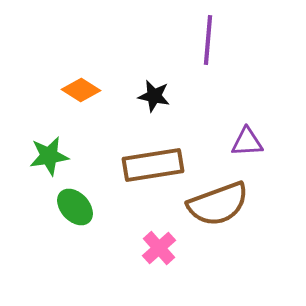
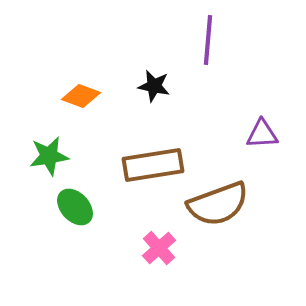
orange diamond: moved 6 px down; rotated 12 degrees counterclockwise
black star: moved 10 px up
purple triangle: moved 15 px right, 8 px up
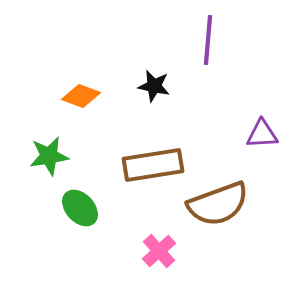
green ellipse: moved 5 px right, 1 px down
pink cross: moved 3 px down
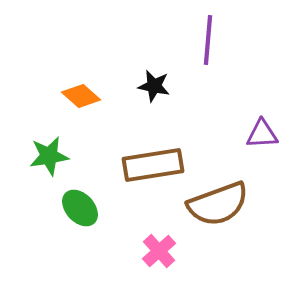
orange diamond: rotated 21 degrees clockwise
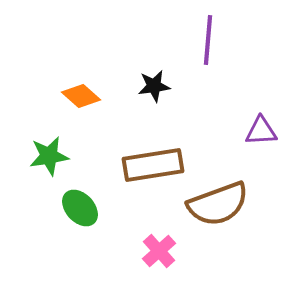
black star: rotated 20 degrees counterclockwise
purple triangle: moved 1 px left, 3 px up
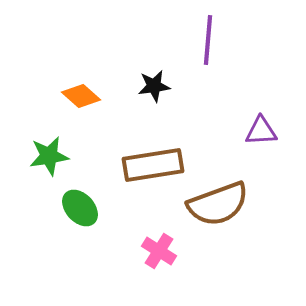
pink cross: rotated 16 degrees counterclockwise
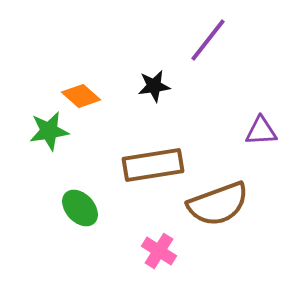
purple line: rotated 33 degrees clockwise
green star: moved 25 px up
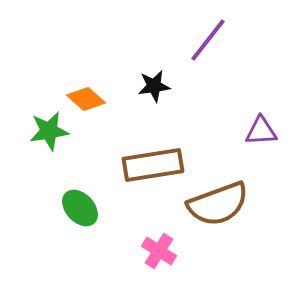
orange diamond: moved 5 px right, 3 px down
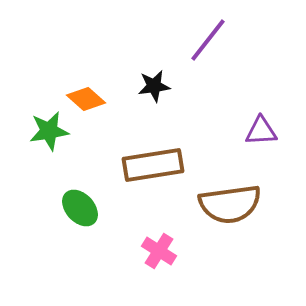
brown semicircle: moved 12 px right; rotated 12 degrees clockwise
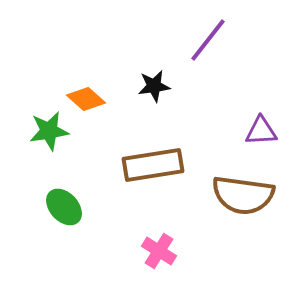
brown semicircle: moved 13 px right, 9 px up; rotated 16 degrees clockwise
green ellipse: moved 16 px left, 1 px up
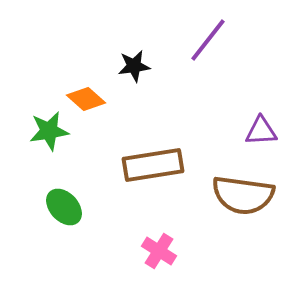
black star: moved 20 px left, 20 px up
